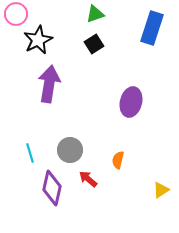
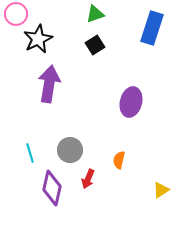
black star: moved 1 px up
black square: moved 1 px right, 1 px down
orange semicircle: moved 1 px right
red arrow: rotated 108 degrees counterclockwise
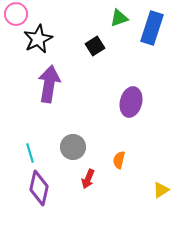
green triangle: moved 24 px right, 4 px down
black square: moved 1 px down
gray circle: moved 3 px right, 3 px up
purple diamond: moved 13 px left
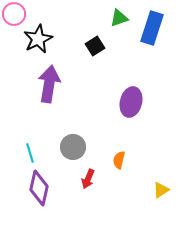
pink circle: moved 2 px left
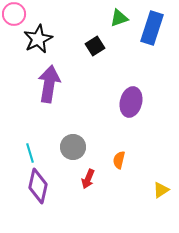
purple diamond: moved 1 px left, 2 px up
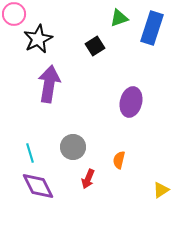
purple diamond: rotated 40 degrees counterclockwise
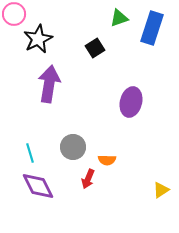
black square: moved 2 px down
orange semicircle: moved 12 px left; rotated 102 degrees counterclockwise
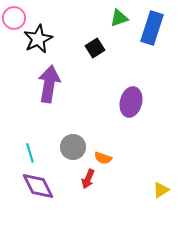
pink circle: moved 4 px down
orange semicircle: moved 4 px left, 2 px up; rotated 18 degrees clockwise
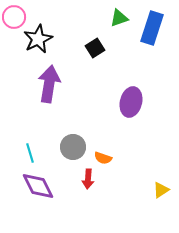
pink circle: moved 1 px up
red arrow: rotated 18 degrees counterclockwise
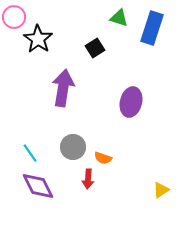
green triangle: rotated 36 degrees clockwise
black star: rotated 12 degrees counterclockwise
purple arrow: moved 14 px right, 4 px down
cyan line: rotated 18 degrees counterclockwise
